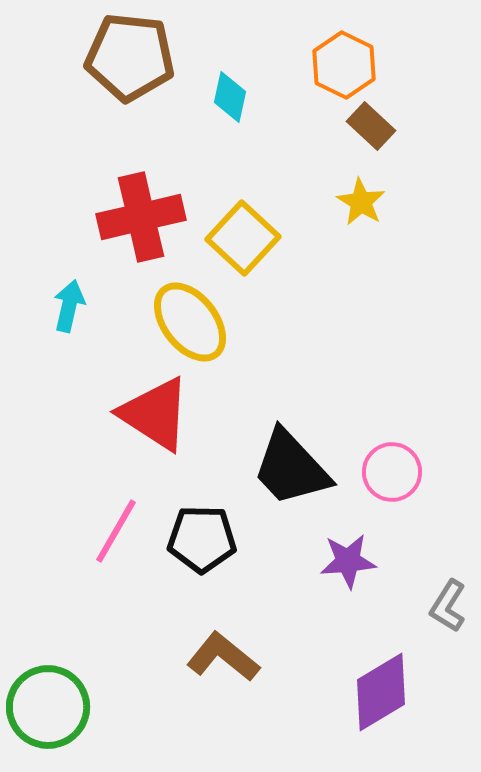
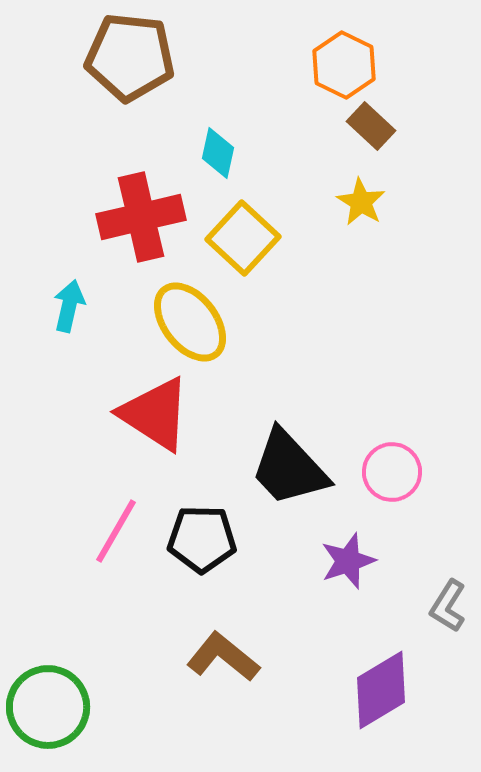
cyan diamond: moved 12 px left, 56 px down
black trapezoid: moved 2 px left
purple star: rotated 14 degrees counterclockwise
purple diamond: moved 2 px up
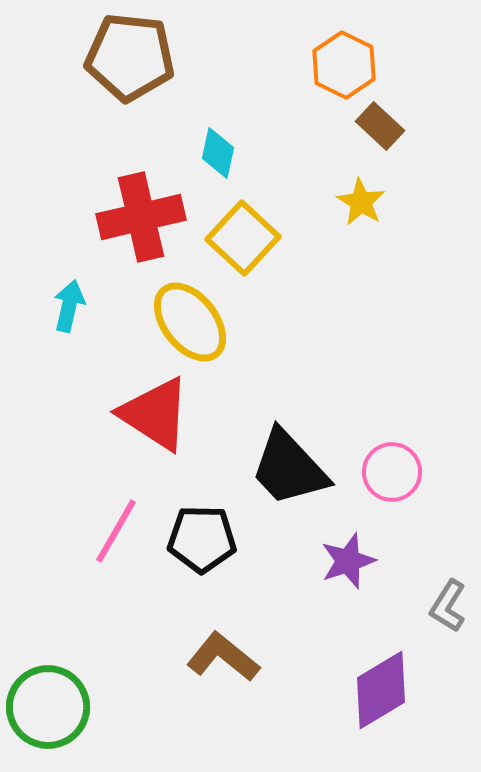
brown rectangle: moved 9 px right
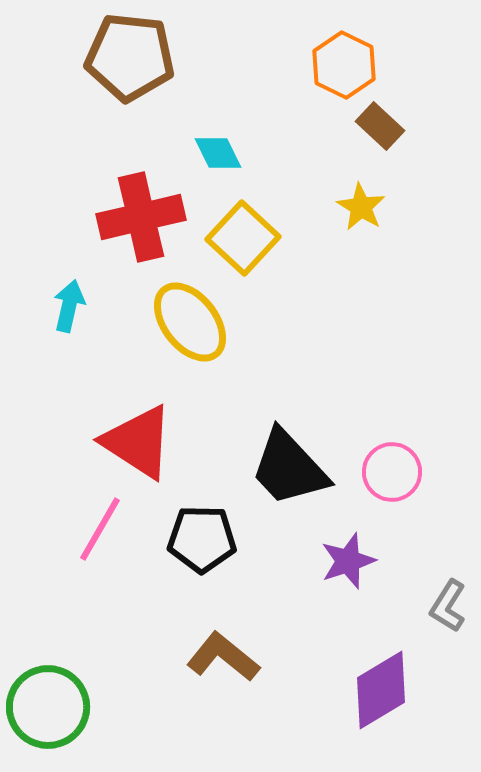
cyan diamond: rotated 39 degrees counterclockwise
yellow star: moved 5 px down
red triangle: moved 17 px left, 28 px down
pink line: moved 16 px left, 2 px up
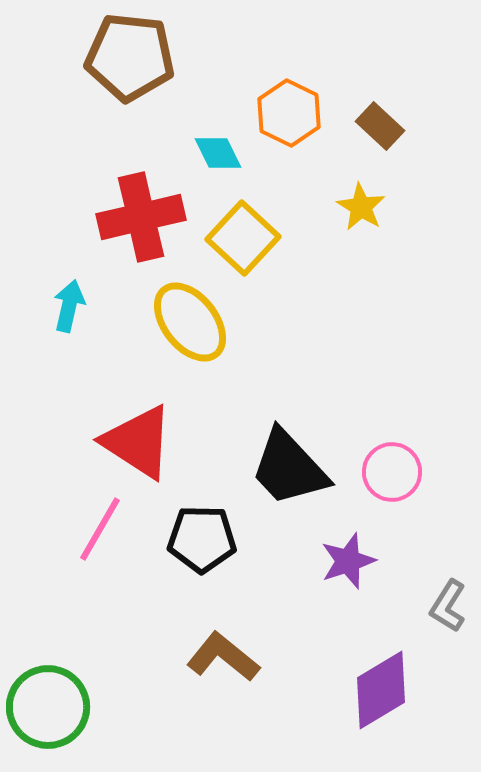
orange hexagon: moved 55 px left, 48 px down
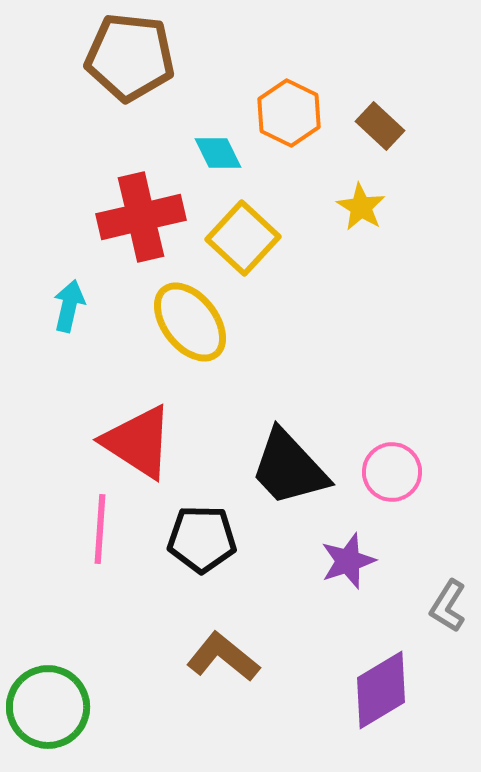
pink line: rotated 26 degrees counterclockwise
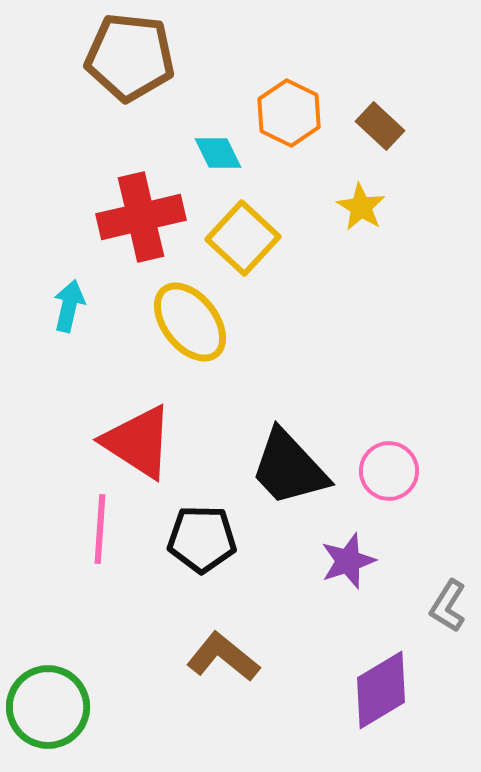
pink circle: moved 3 px left, 1 px up
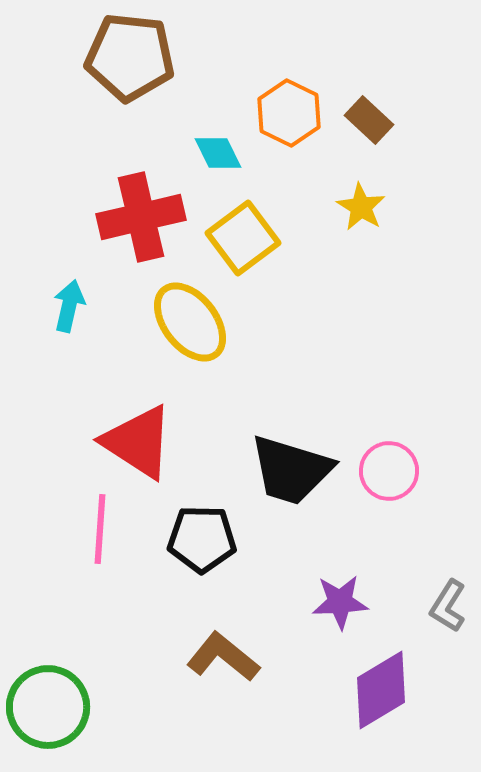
brown rectangle: moved 11 px left, 6 px up
yellow square: rotated 10 degrees clockwise
black trapezoid: moved 2 px right, 2 px down; rotated 30 degrees counterclockwise
purple star: moved 8 px left, 41 px down; rotated 16 degrees clockwise
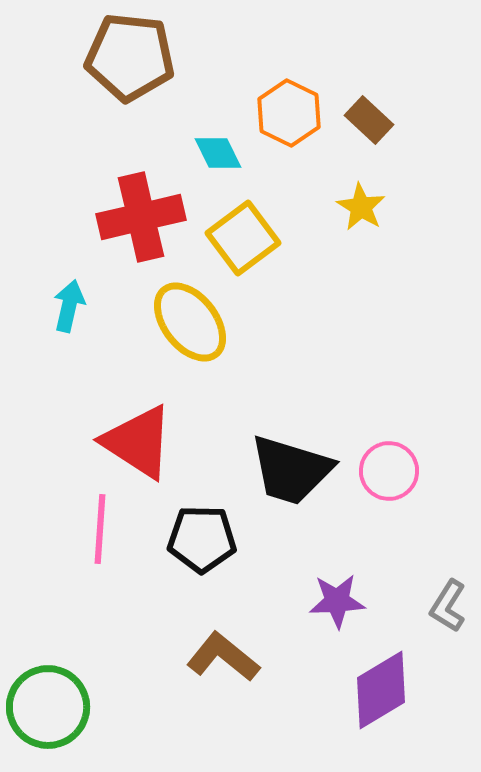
purple star: moved 3 px left, 1 px up
